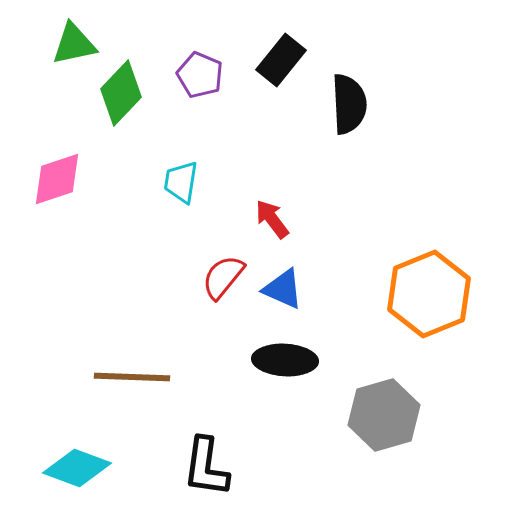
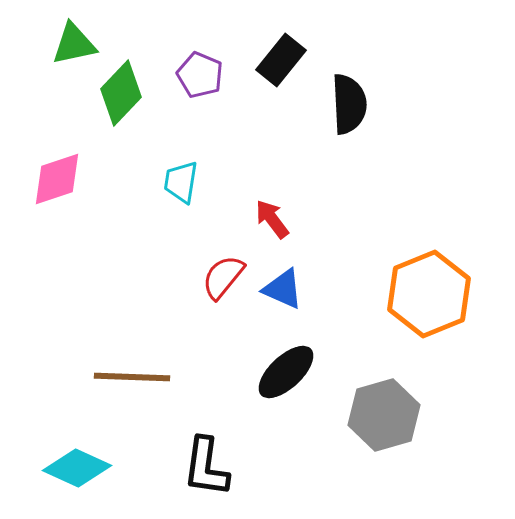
black ellipse: moved 1 px right, 12 px down; rotated 46 degrees counterclockwise
cyan diamond: rotated 4 degrees clockwise
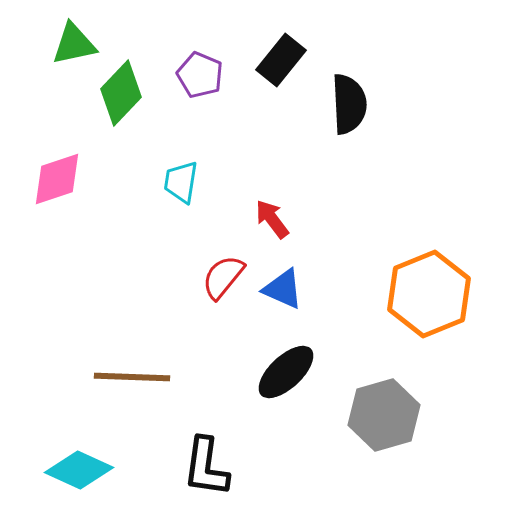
cyan diamond: moved 2 px right, 2 px down
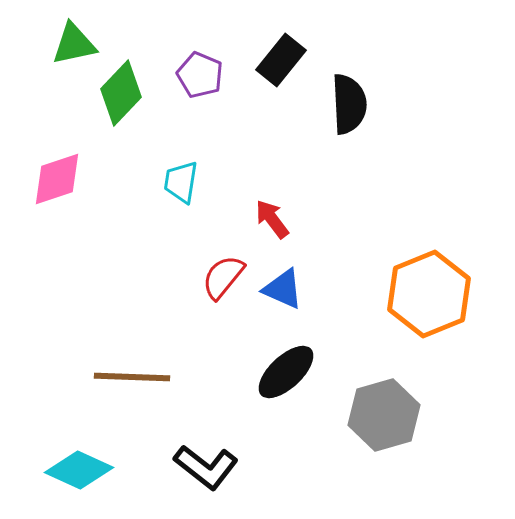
black L-shape: rotated 60 degrees counterclockwise
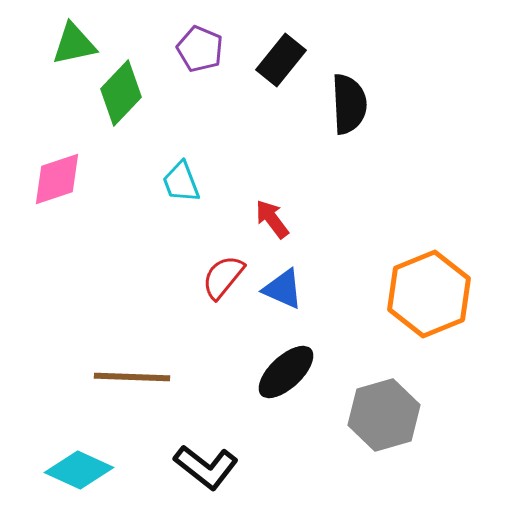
purple pentagon: moved 26 px up
cyan trapezoid: rotated 30 degrees counterclockwise
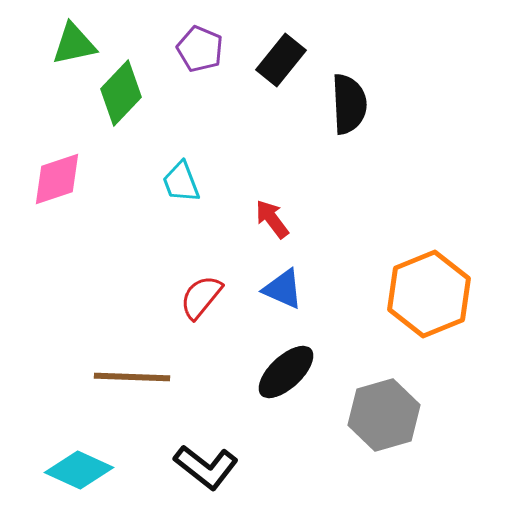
red semicircle: moved 22 px left, 20 px down
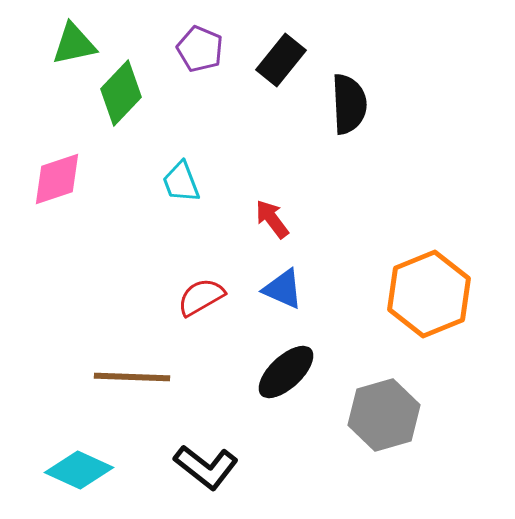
red semicircle: rotated 21 degrees clockwise
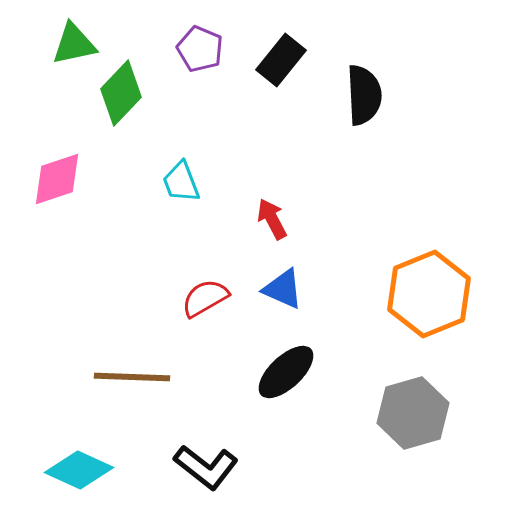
black semicircle: moved 15 px right, 9 px up
red arrow: rotated 9 degrees clockwise
red semicircle: moved 4 px right, 1 px down
gray hexagon: moved 29 px right, 2 px up
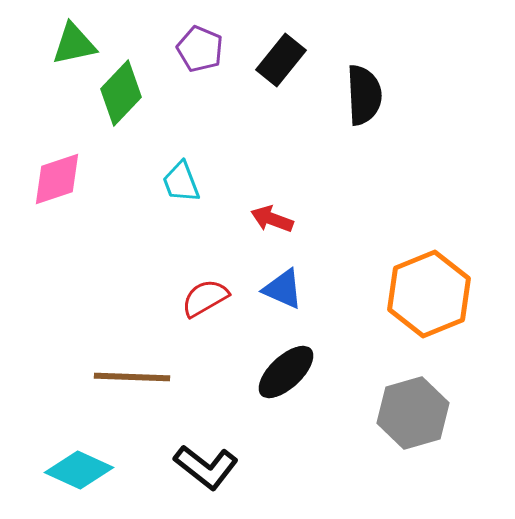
red arrow: rotated 42 degrees counterclockwise
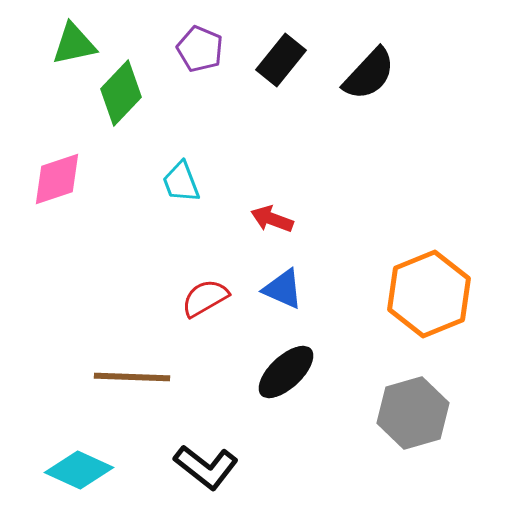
black semicircle: moved 5 px right, 21 px up; rotated 46 degrees clockwise
